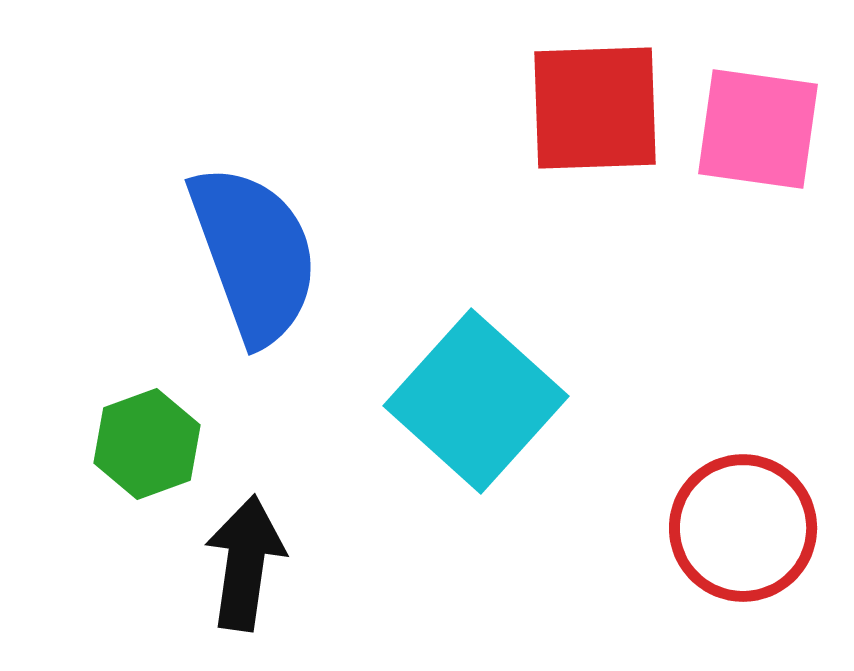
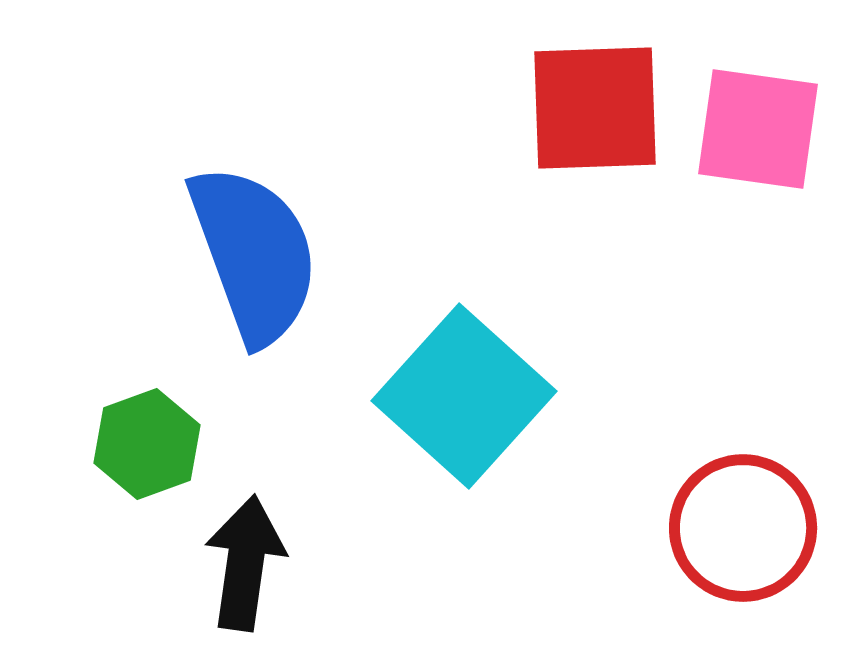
cyan square: moved 12 px left, 5 px up
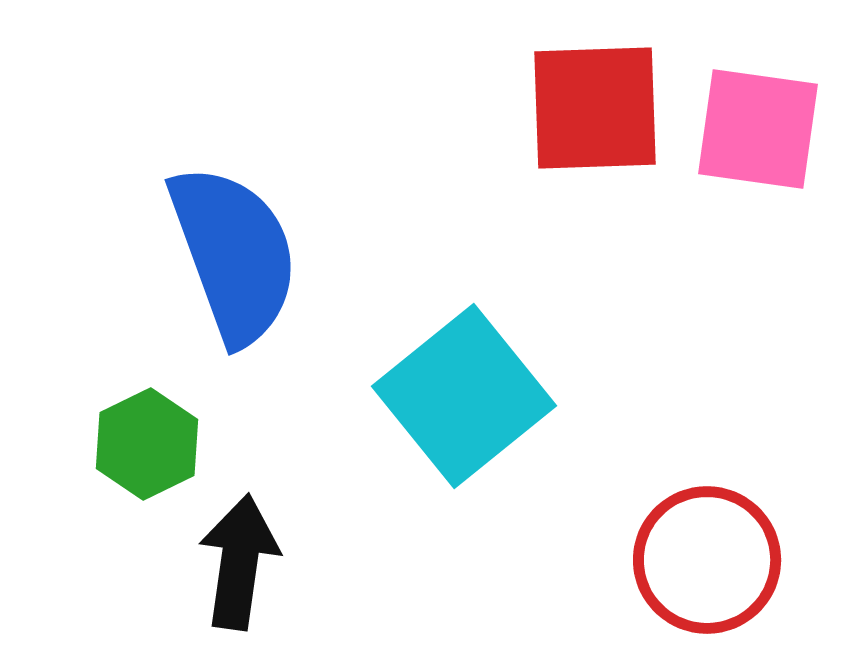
blue semicircle: moved 20 px left
cyan square: rotated 9 degrees clockwise
green hexagon: rotated 6 degrees counterclockwise
red circle: moved 36 px left, 32 px down
black arrow: moved 6 px left, 1 px up
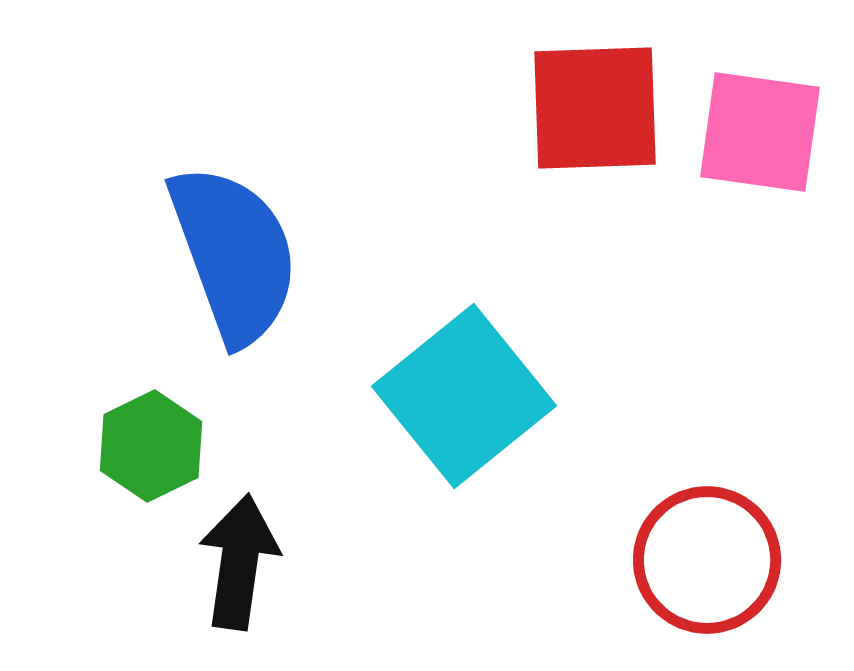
pink square: moved 2 px right, 3 px down
green hexagon: moved 4 px right, 2 px down
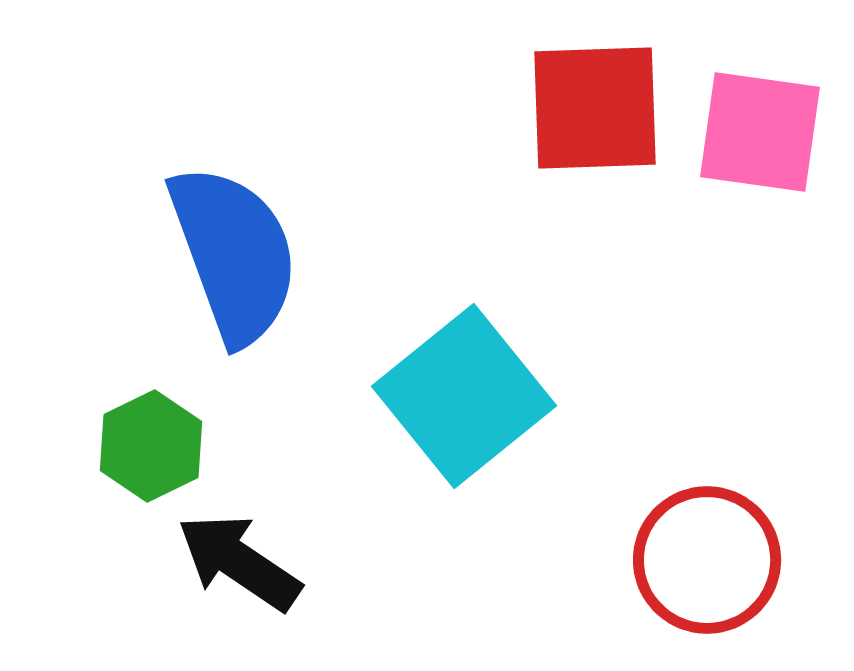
black arrow: rotated 64 degrees counterclockwise
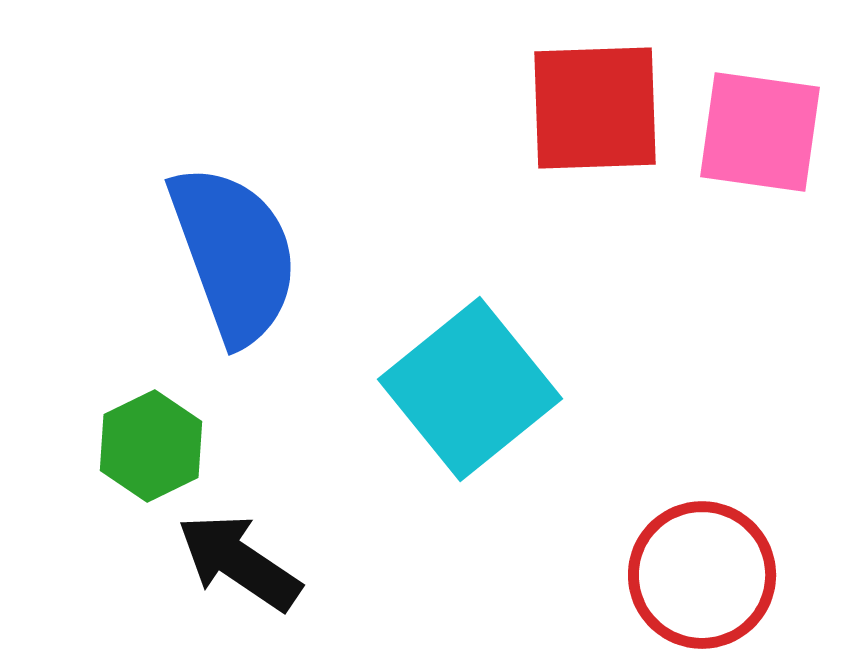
cyan square: moved 6 px right, 7 px up
red circle: moved 5 px left, 15 px down
